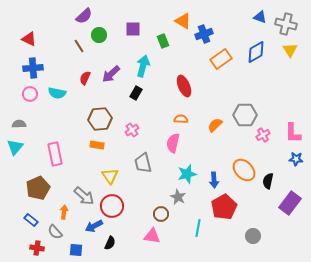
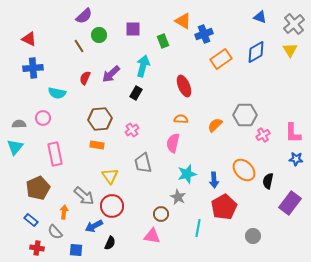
gray cross at (286, 24): moved 8 px right; rotated 35 degrees clockwise
pink circle at (30, 94): moved 13 px right, 24 px down
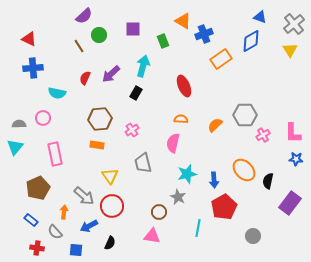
blue diamond at (256, 52): moved 5 px left, 11 px up
brown circle at (161, 214): moved 2 px left, 2 px up
blue arrow at (94, 226): moved 5 px left
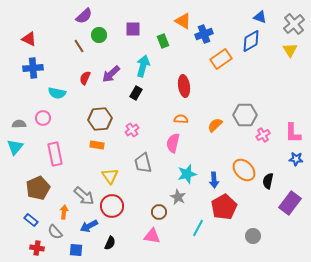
red ellipse at (184, 86): rotated 15 degrees clockwise
cyan line at (198, 228): rotated 18 degrees clockwise
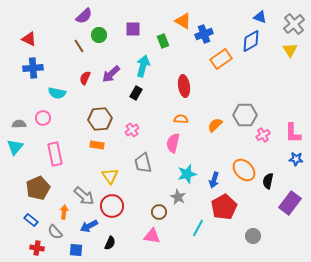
blue arrow at (214, 180): rotated 21 degrees clockwise
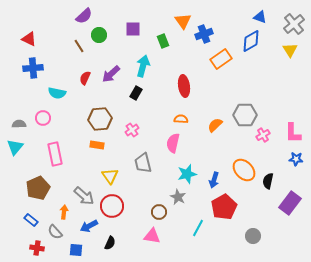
orange triangle at (183, 21): rotated 24 degrees clockwise
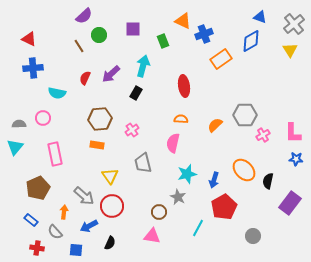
orange triangle at (183, 21): rotated 30 degrees counterclockwise
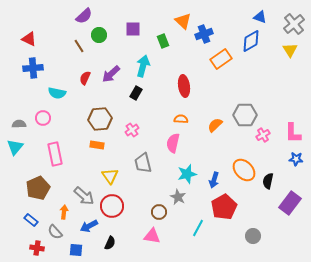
orange triangle at (183, 21): rotated 18 degrees clockwise
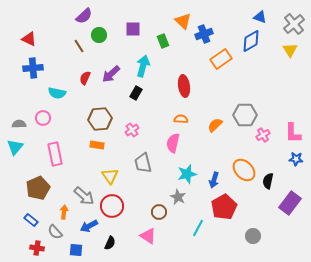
pink triangle at (152, 236): moved 4 px left; rotated 24 degrees clockwise
